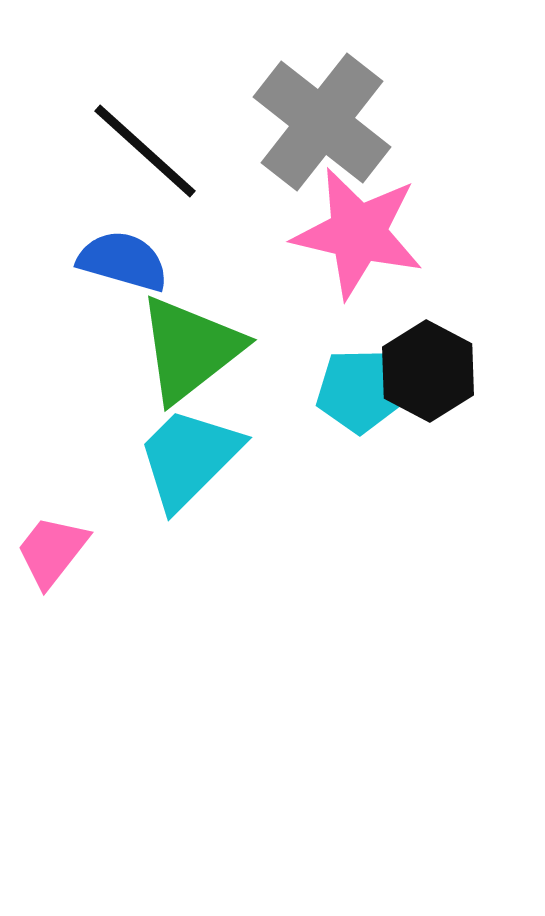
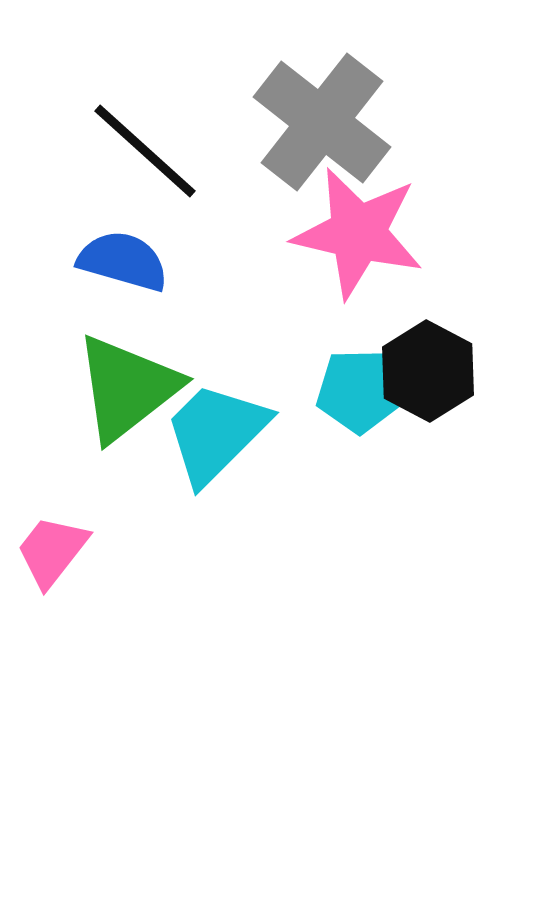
green triangle: moved 63 px left, 39 px down
cyan trapezoid: moved 27 px right, 25 px up
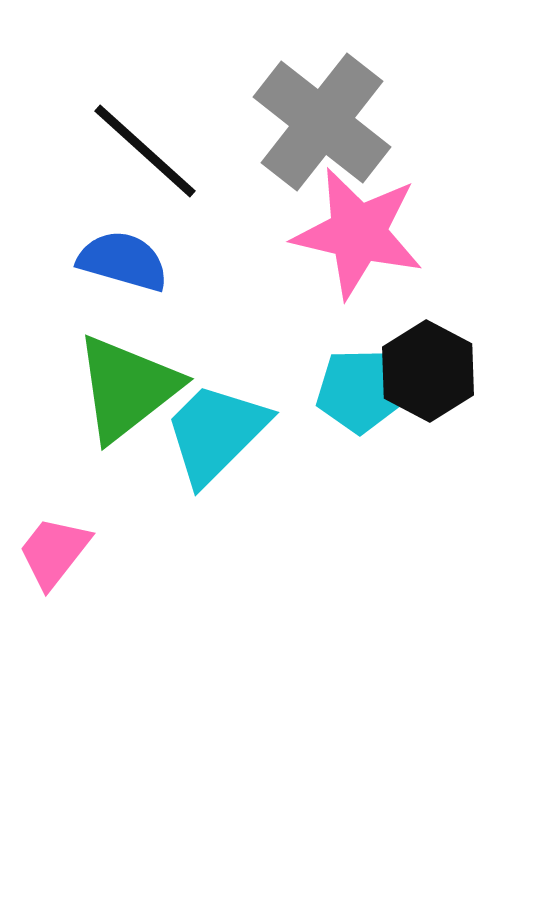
pink trapezoid: moved 2 px right, 1 px down
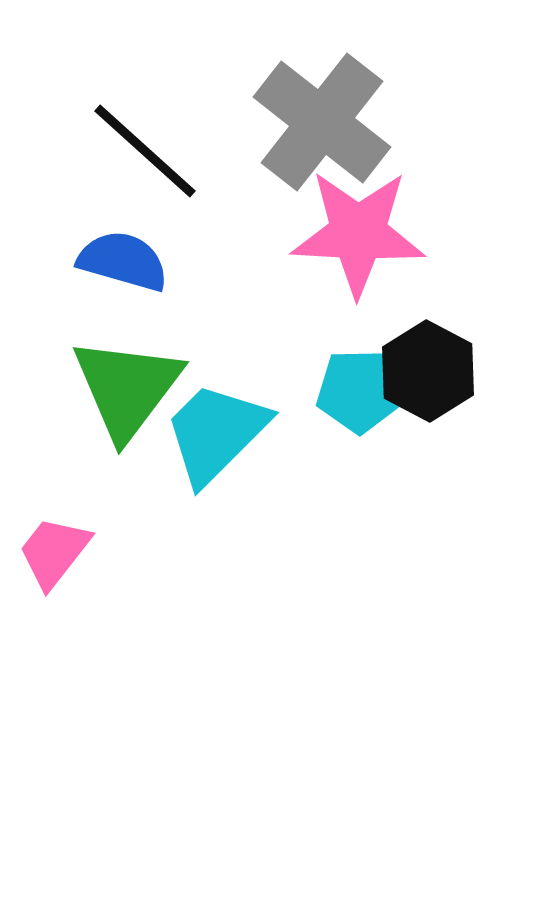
pink star: rotated 10 degrees counterclockwise
green triangle: rotated 15 degrees counterclockwise
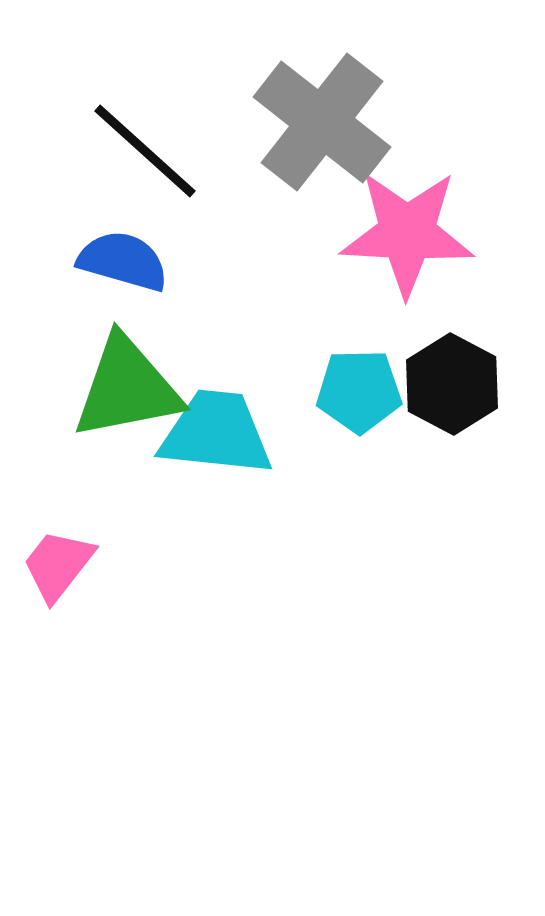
pink star: moved 49 px right
black hexagon: moved 24 px right, 13 px down
green triangle: rotated 42 degrees clockwise
cyan trapezoid: rotated 51 degrees clockwise
pink trapezoid: moved 4 px right, 13 px down
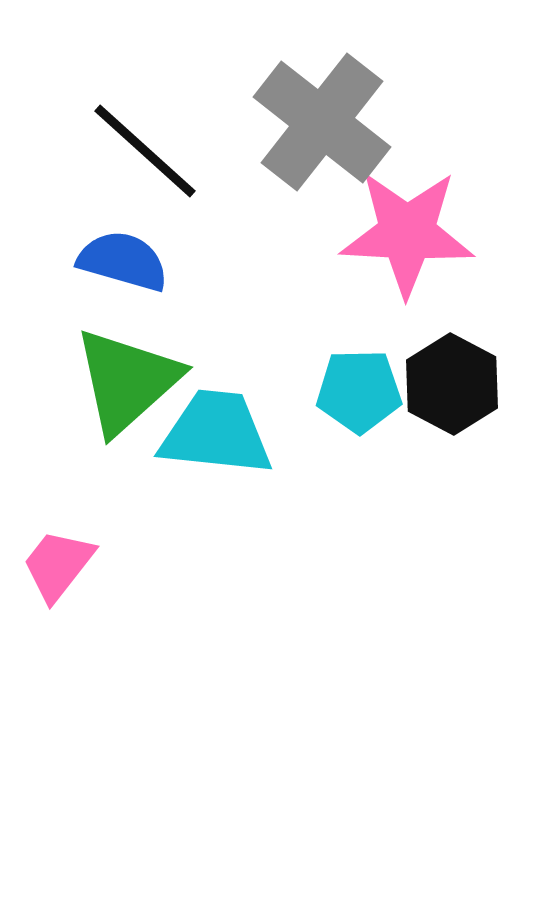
green triangle: moved 7 px up; rotated 31 degrees counterclockwise
